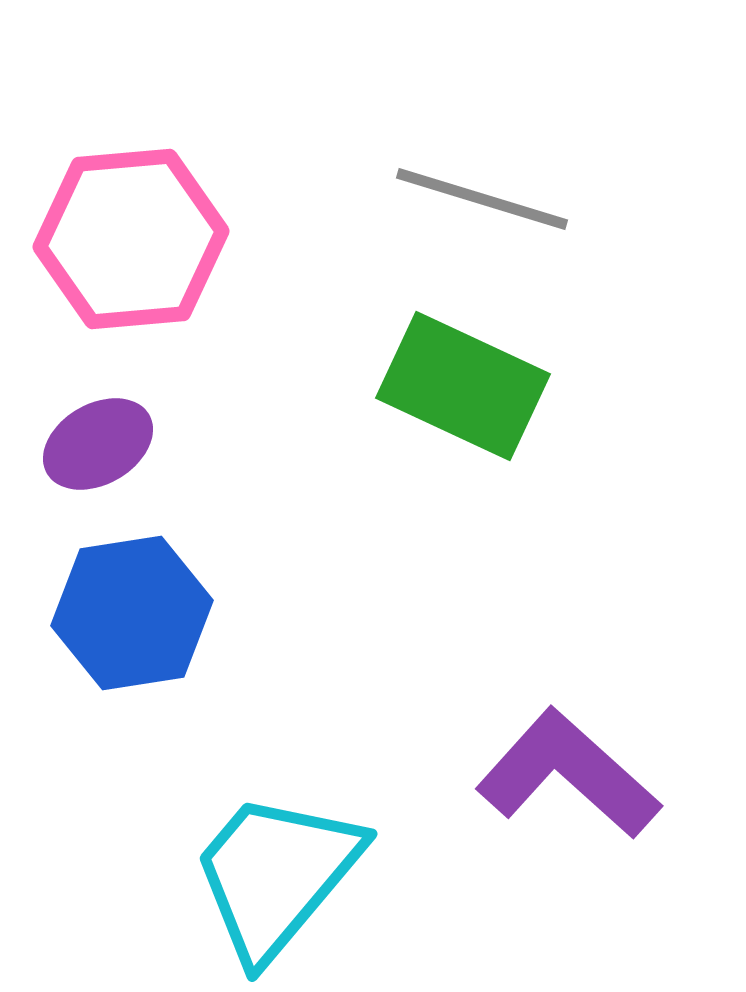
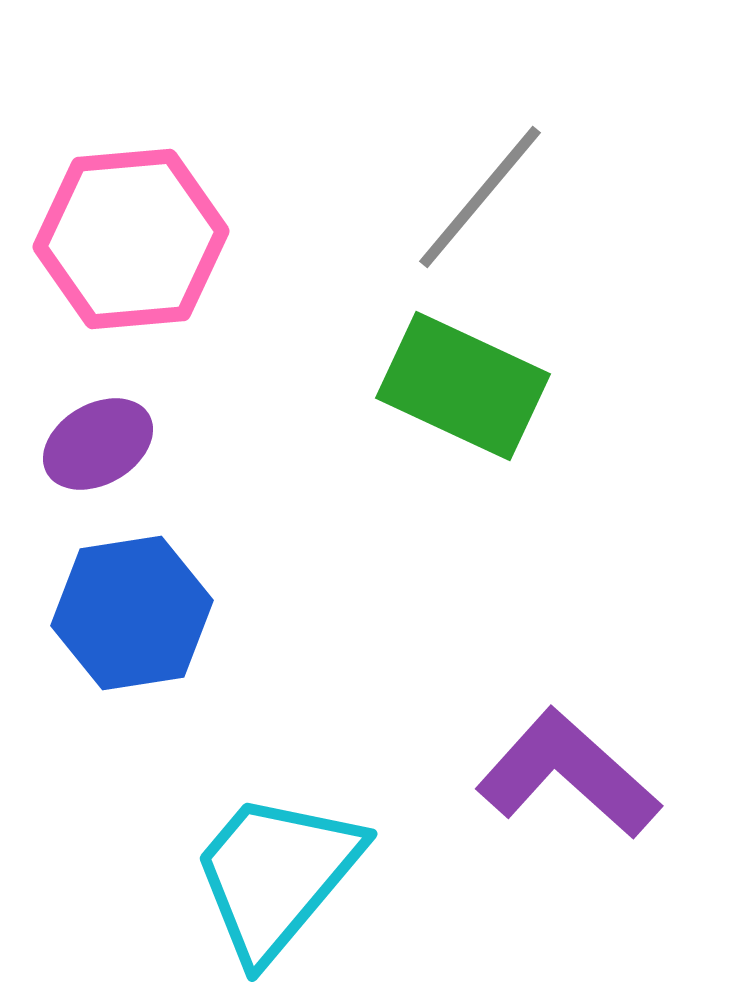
gray line: moved 2 px left, 2 px up; rotated 67 degrees counterclockwise
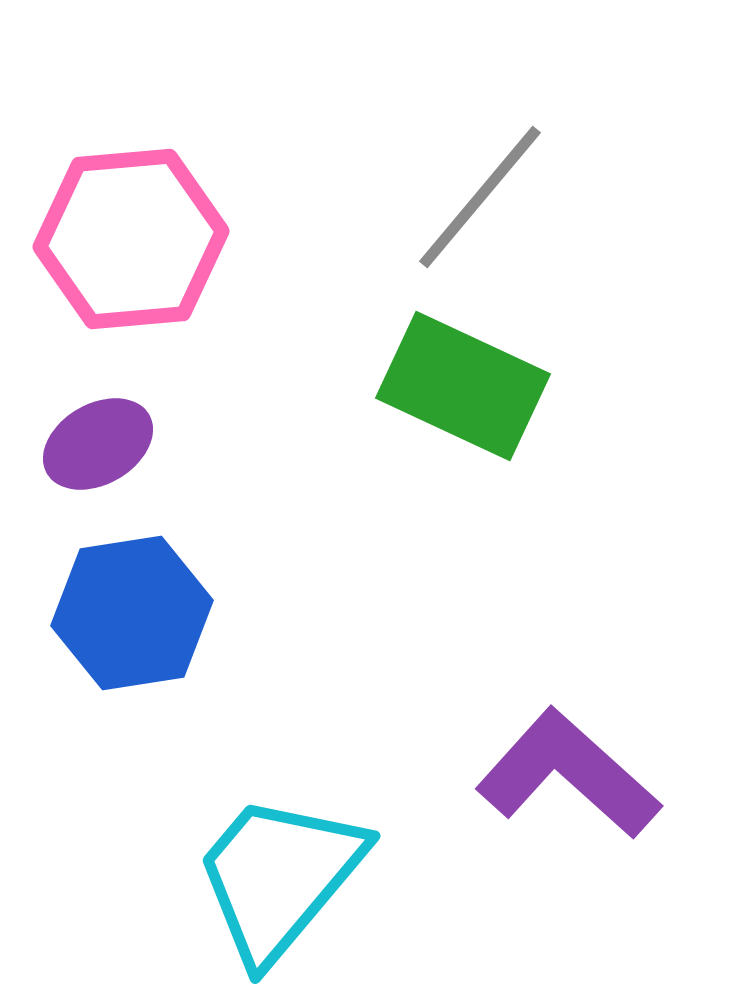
cyan trapezoid: moved 3 px right, 2 px down
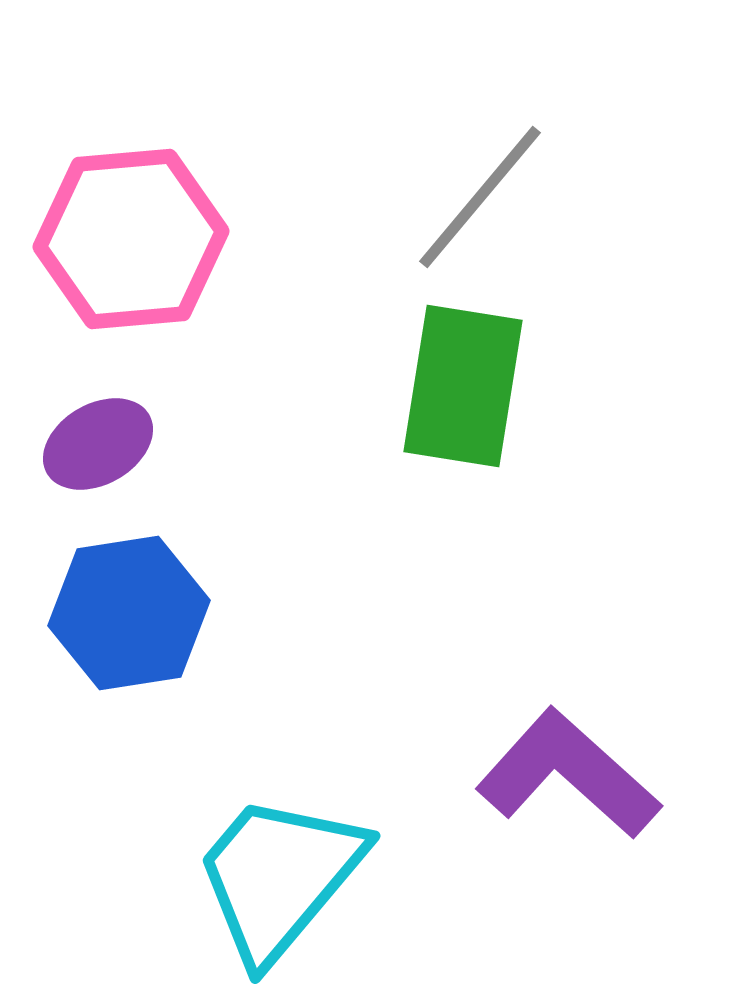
green rectangle: rotated 74 degrees clockwise
blue hexagon: moved 3 px left
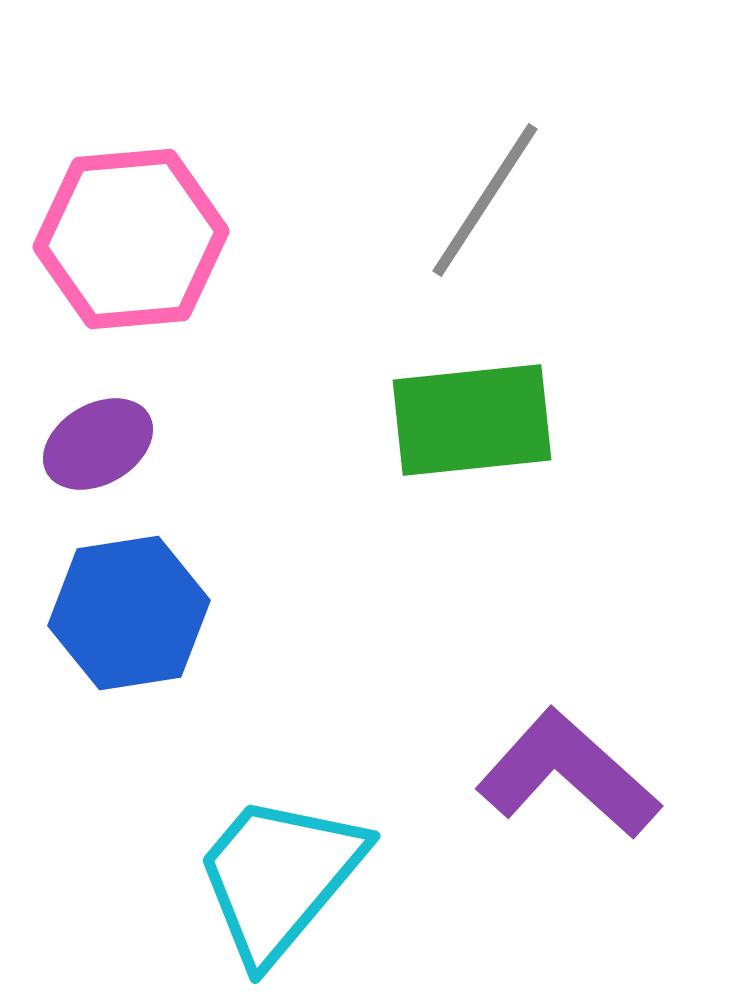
gray line: moved 5 px right, 3 px down; rotated 7 degrees counterclockwise
green rectangle: moved 9 px right, 34 px down; rotated 75 degrees clockwise
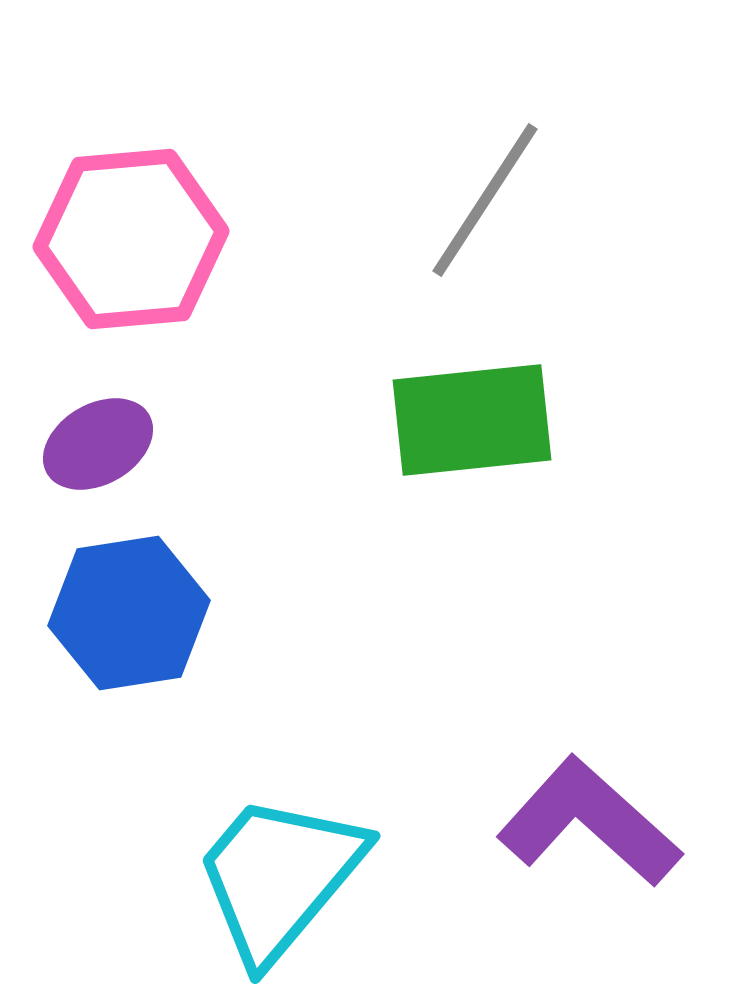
purple L-shape: moved 21 px right, 48 px down
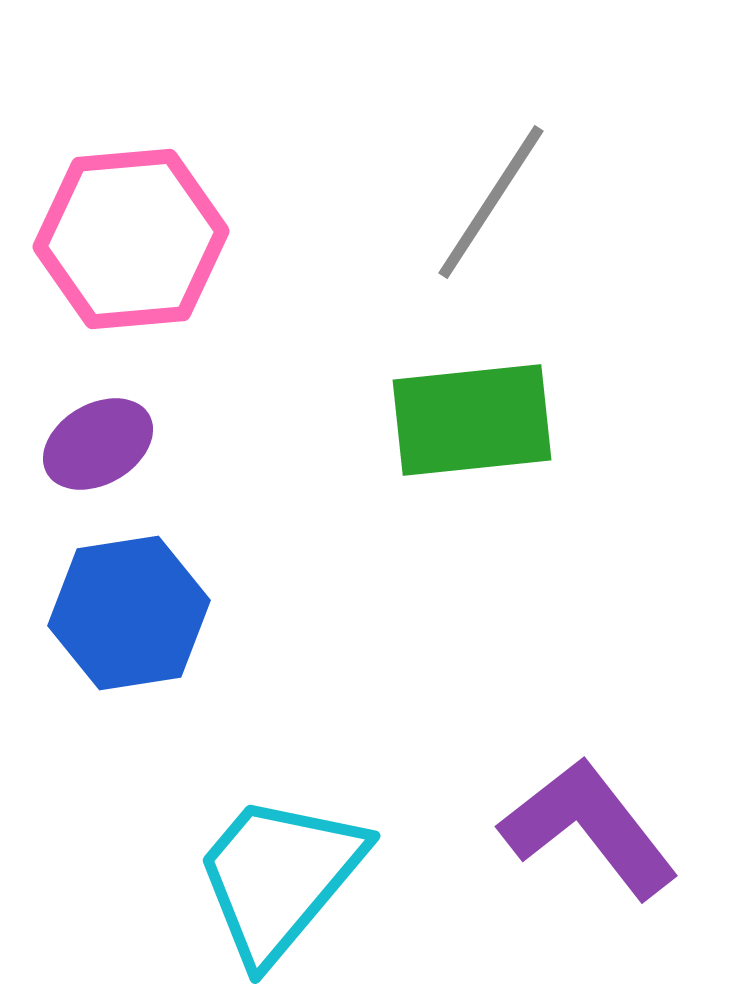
gray line: moved 6 px right, 2 px down
purple L-shape: moved 6 px down; rotated 10 degrees clockwise
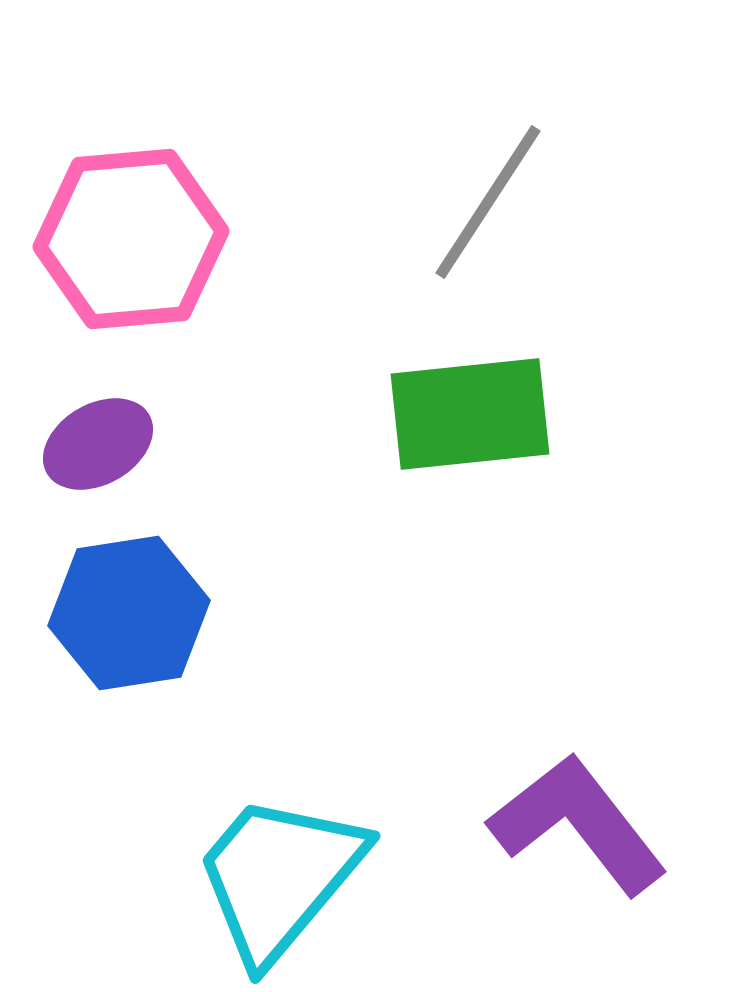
gray line: moved 3 px left
green rectangle: moved 2 px left, 6 px up
purple L-shape: moved 11 px left, 4 px up
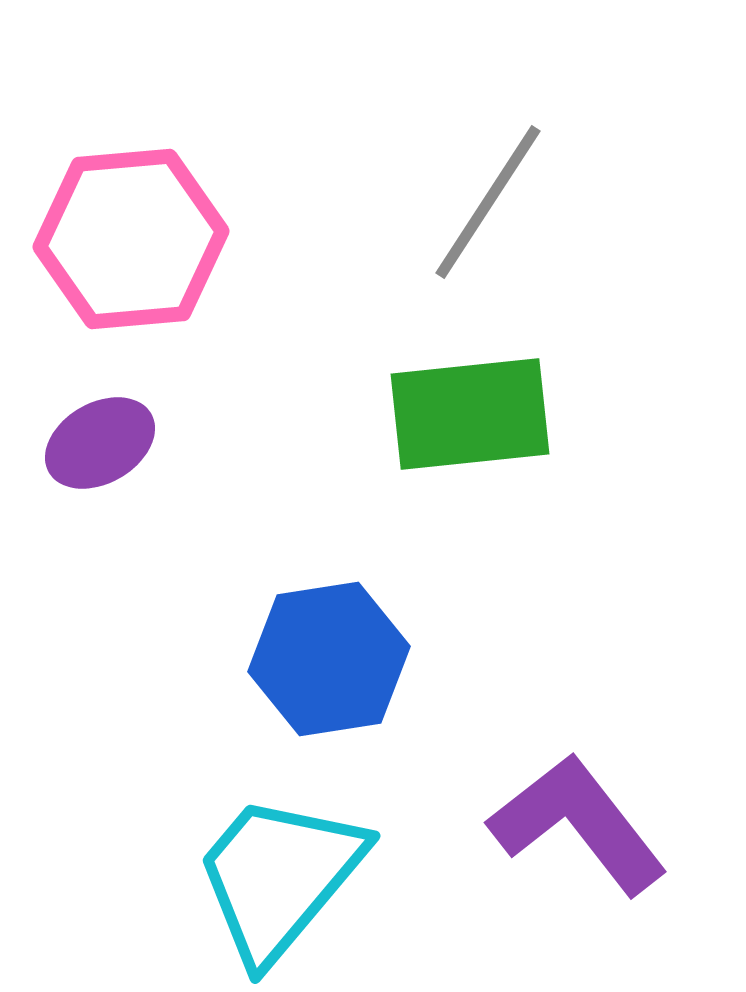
purple ellipse: moved 2 px right, 1 px up
blue hexagon: moved 200 px right, 46 px down
